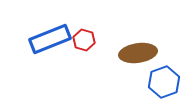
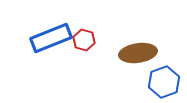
blue rectangle: moved 1 px right, 1 px up
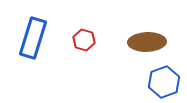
blue rectangle: moved 18 px left; rotated 51 degrees counterclockwise
brown ellipse: moved 9 px right, 11 px up; rotated 6 degrees clockwise
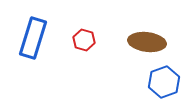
brown ellipse: rotated 9 degrees clockwise
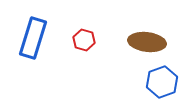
blue hexagon: moved 2 px left
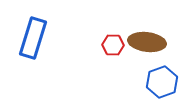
red hexagon: moved 29 px right, 5 px down; rotated 15 degrees counterclockwise
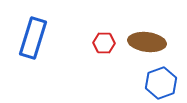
red hexagon: moved 9 px left, 2 px up
blue hexagon: moved 1 px left, 1 px down
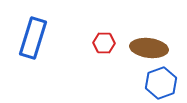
brown ellipse: moved 2 px right, 6 px down
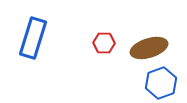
brown ellipse: rotated 24 degrees counterclockwise
